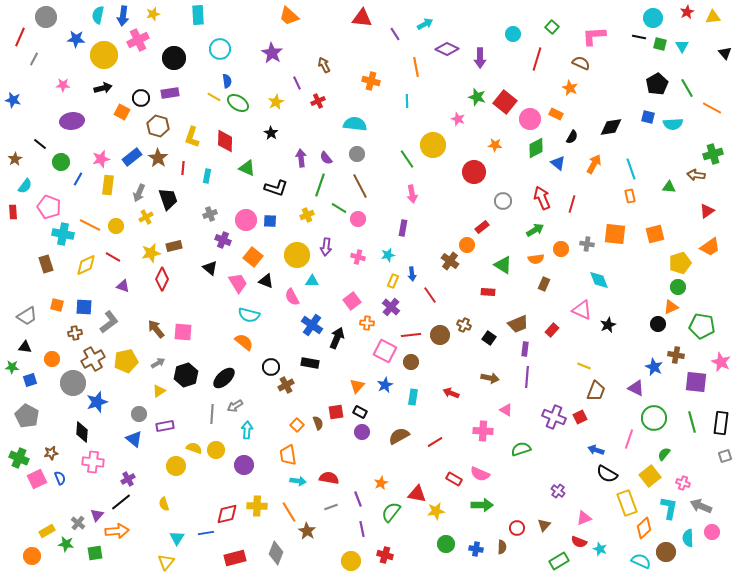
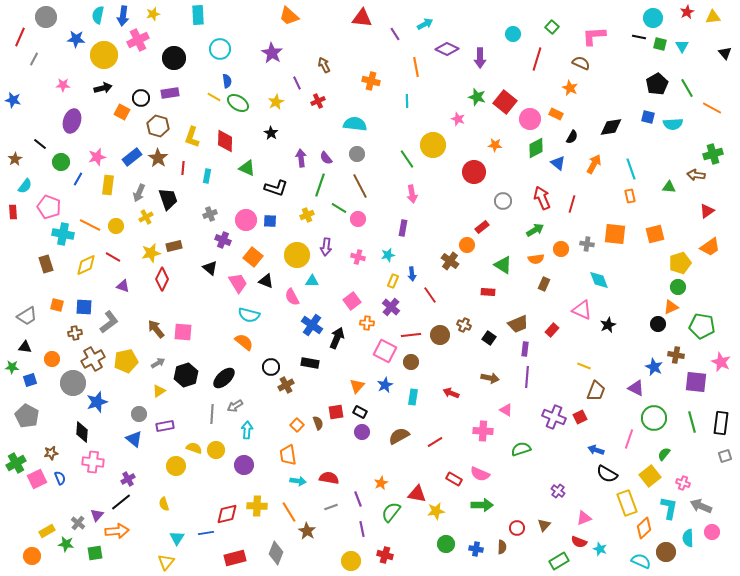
purple ellipse at (72, 121): rotated 65 degrees counterclockwise
pink star at (101, 159): moved 4 px left, 2 px up
green cross at (19, 458): moved 3 px left, 5 px down; rotated 36 degrees clockwise
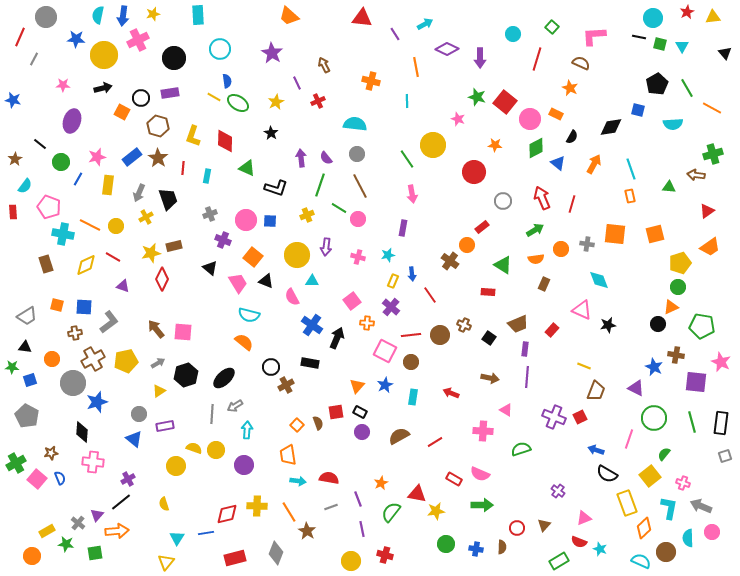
blue square at (648, 117): moved 10 px left, 7 px up
yellow L-shape at (192, 137): moved 1 px right, 1 px up
black star at (608, 325): rotated 14 degrees clockwise
pink square at (37, 479): rotated 24 degrees counterclockwise
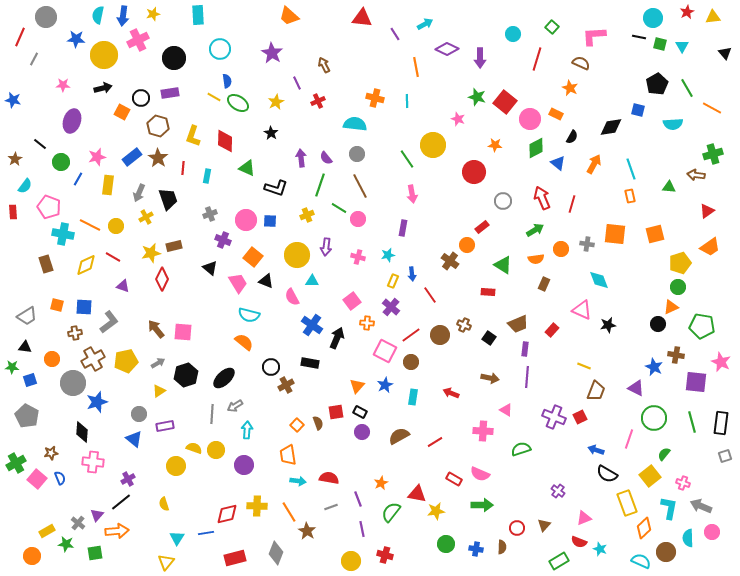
orange cross at (371, 81): moved 4 px right, 17 px down
red line at (411, 335): rotated 30 degrees counterclockwise
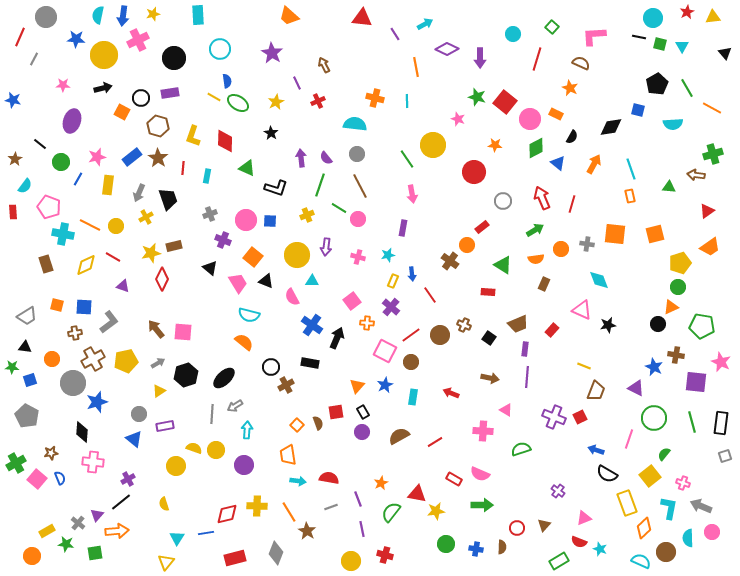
black rectangle at (360, 412): moved 3 px right; rotated 32 degrees clockwise
